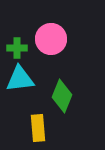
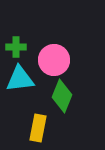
pink circle: moved 3 px right, 21 px down
green cross: moved 1 px left, 1 px up
yellow rectangle: rotated 16 degrees clockwise
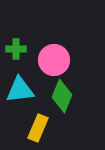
green cross: moved 2 px down
cyan triangle: moved 11 px down
yellow rectangle: rotated 12 degrees clockwise
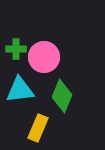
pink circle: moved 10 px left, 3 px up
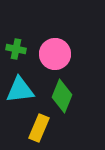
green cross: rotated 12 degrees clockwise
pink circle: moved 11 px right, 3 px up
yellow rectangle: moved 1 px right
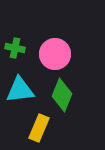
green cross: moved 1 px left, 1 px up
green diamond: moved 1 px up
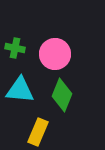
cyan triangle: rotated 12 degrees clockwise
yellow rectangle: moved 1 px left, 4 px down
